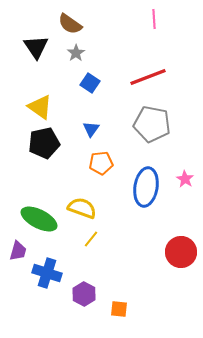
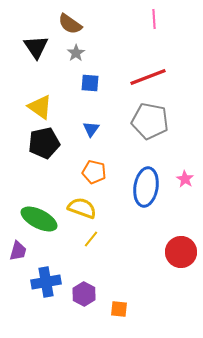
blue square: rotated 30 degrees counterclockwise
gray pentagon: moved 2 px left, 3 px up
orange pentagon: moved 7 px left, 9 px down; rotated 20 degrees clockwise
blue cross: moved 1 px left, 9 px down; rotated 28 degrees counterclockwise
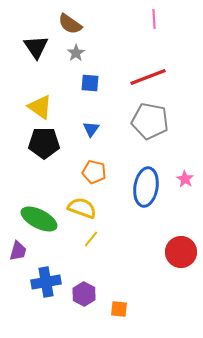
black pentagon: rotated 12 degrees clockwise
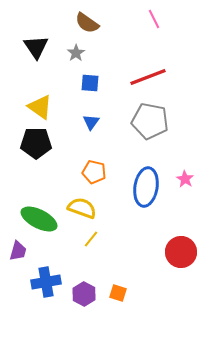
pink line: rotated 24 degrees counterclockwise
brown semicircle: moved 17 px right, 1 px up
blue triangle: moved 7 px up
black pentagon: moved 8 px left
orange square: moved 1 px left, 16 px up; rotated 12 degrees clockwise
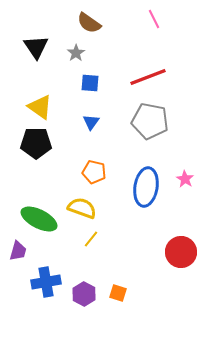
brown semicircle: moved 2 px right
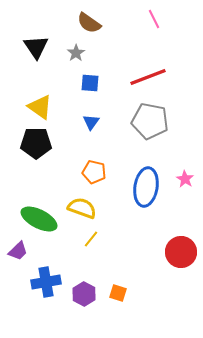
purple trapezoid: rotated 30 degrees clockwise
